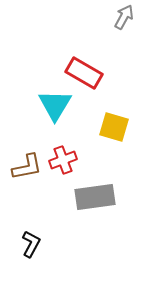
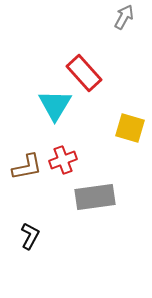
red rectangle: rotated 18 degrees clockwise
yellow square: moved 16 px right, 1 px down
black L-shape: moved 1 px left, 8 px up
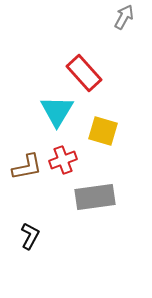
cyan triangle: moved 2 px right, 6 px down
yellow square: moved 27 px left, 3 px down
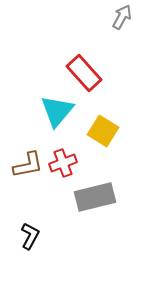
gray arrow: moved 2 px left
cyan triangle: rotated 9 degrees clockwise
yellow square: rotated 16 degrees clockwise
red cross: moved 3 px down
brown L-shape: moved 1 px right, 2 px up
gray rectangle: rotated 6 degrees counterclockwise
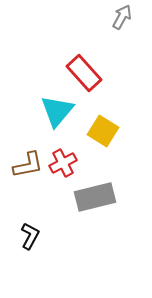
red cross: rotated 8 degrees counterclockwise
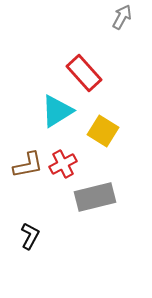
cyan triangle: rotated 18 degrees clockwise
red cross: moved 1 px down
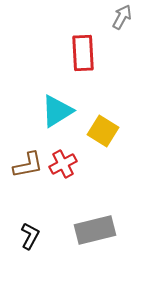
red rectangle: moved 1 px left, 20 px up; rotated 39 degrees clockwise
gray rectangle: moved 33 px down
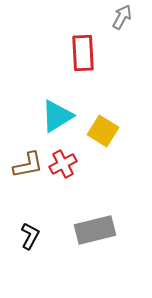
cyan triangle: moved 5 px down
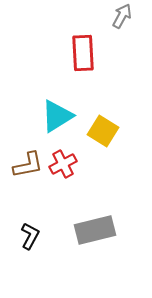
gray arrow: moved 1 px up
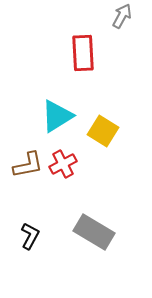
gray rectangle: moved 1 px left, 2 px down; rotated 45 degrees clockwise
